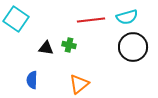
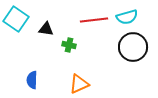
red line: moved 3 px right
black triangle: moved 19 px up
orange triangle: rotated 15 degrees clockwise
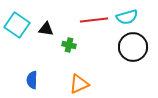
cyan square: moved 1 px right, 6 px down
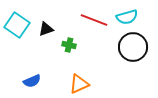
red line: rotated 28 degrees clockwise
black triangle: rotated 28 degrees counterclockwise
blue semicircle: moved 1 px down; rotated 114 degrees counterclockwise
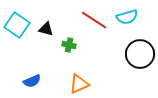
red line: rotated 12 degrees clockwise
black triangle: rotated 35 degrees clockwise
black circle: moved 7 px right, 7 px down
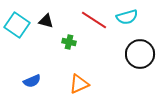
black triangle: moved 8 px up
green cross: moved 3 px up
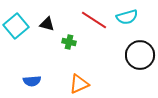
black triangle: moved 1 px right, 3 px down
cyan square: moved 1 px left, 1 px down; rotated 15 degrees clockwise
black circle: moved 1 px down
blue semicircle: rotated 18 degrees clockwise
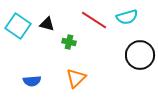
cyan square: moved 2 px right; rotated 15 degrees counterclockwise
orange triangle: moved 3 px left, 6 px up; rotated 20 degrees counterclockwise
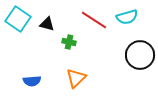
cyan square: moved 7 px up
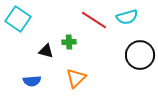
black triangle: moved 1 px left, 27 px down
green cross: rotated 16 degrees counterclockwise
